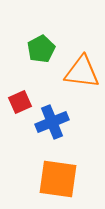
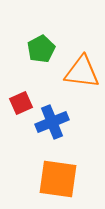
red square: moved 1 px right, 1 px down
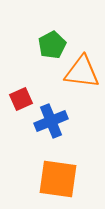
green pentagon: moved 11 px right, 4 px up
red square: moved 4 px up
blue cross: moved 1 px left, 1 px up
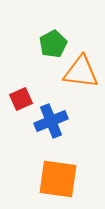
green pentagon: moved 1 px right, 1 px up
orange triangle: moved 1 px left
